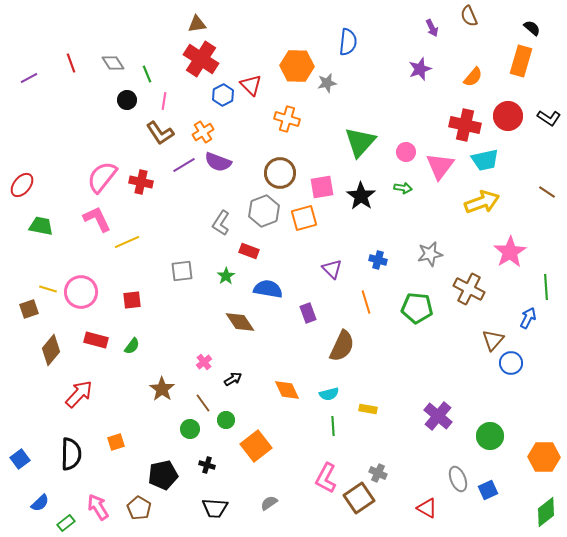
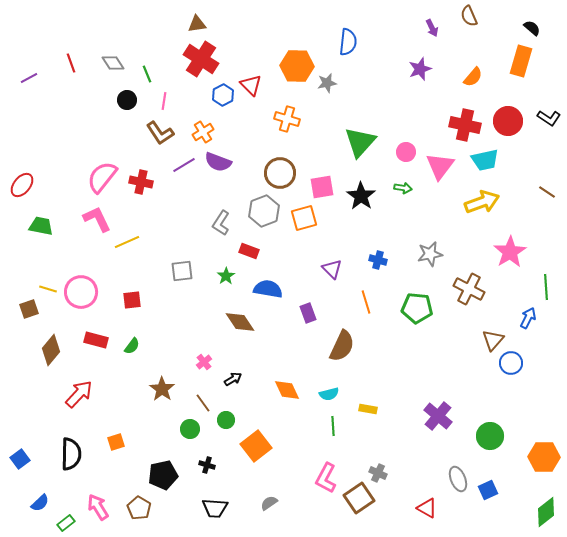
red circle at (508, 116): moved 5 px down
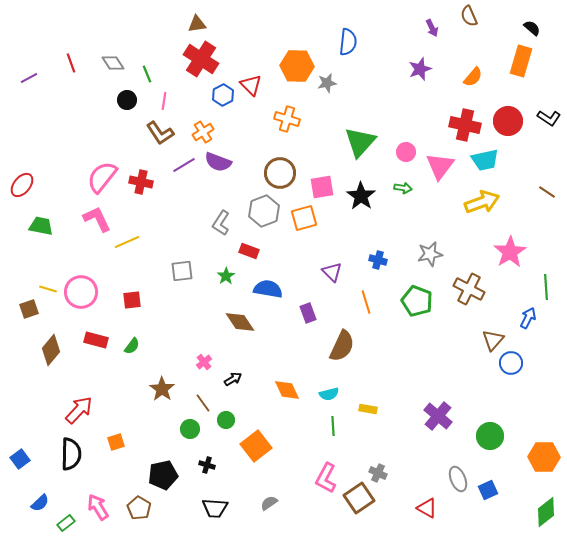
purple triangle at (332, 269): moved 3 px down
green pentagon at (417, 308): moved 7 px up; rotated 16 degrees clockwise
red arrow at (79, 394): moved 16 px down
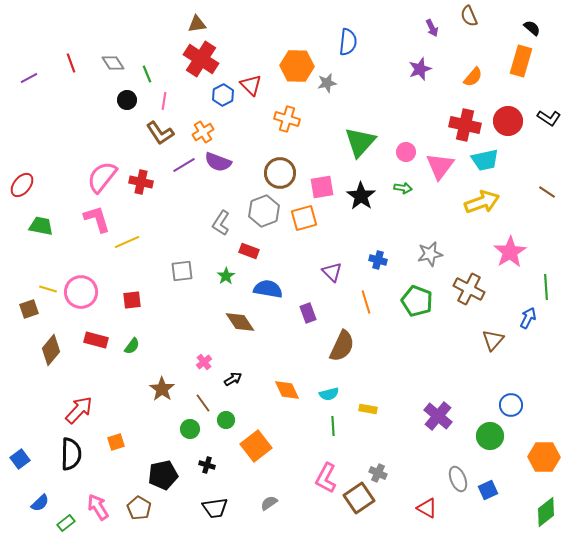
pink L-shape at (97, 219): rotated 8 degrees clockwise
blue circle at (511, 363): moved 42 px down
black trapezoid at (215, 508): rotated 12 degrees counterclockwise
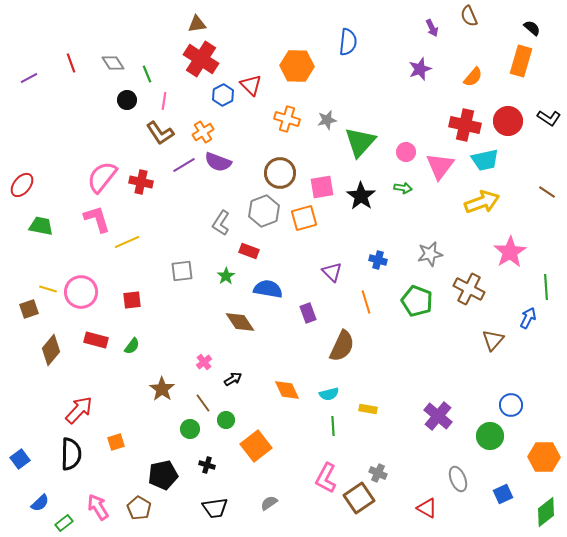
gray star at (327, 83): moved 37 px down
blue square at (488, 490): moved 15 px right, 4 px down
green rectangle at (66, 523): moved 2 px left
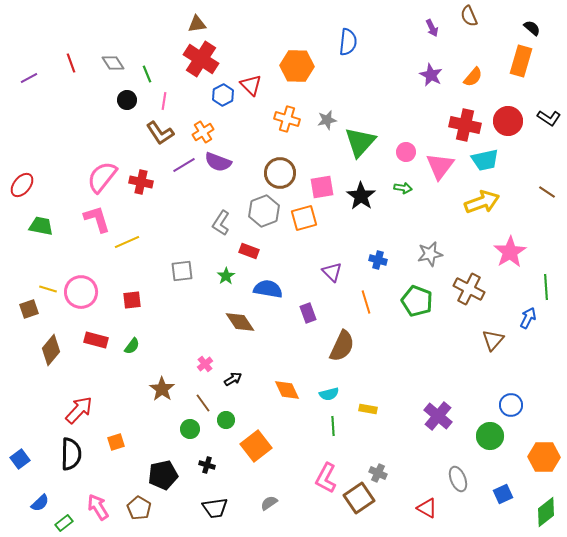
purple star at (420, 69): moved 11 px right, 6 px down; rotated 25 degrees counterclockwise
pink cross at (204, 362): moved 1 px right, 2 px down
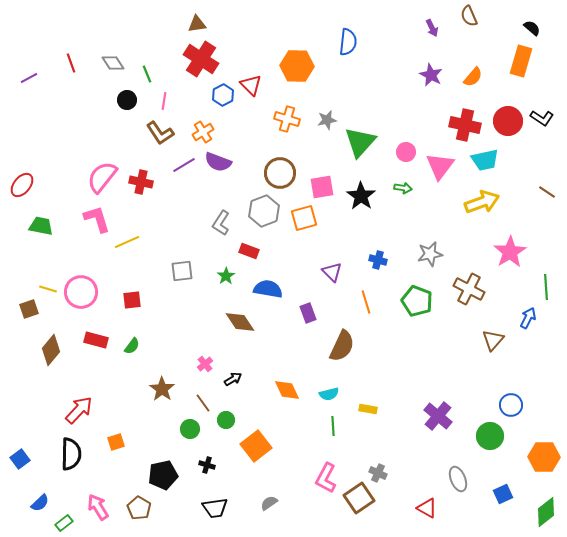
black L-shape at (549, 118): moved 7 px left
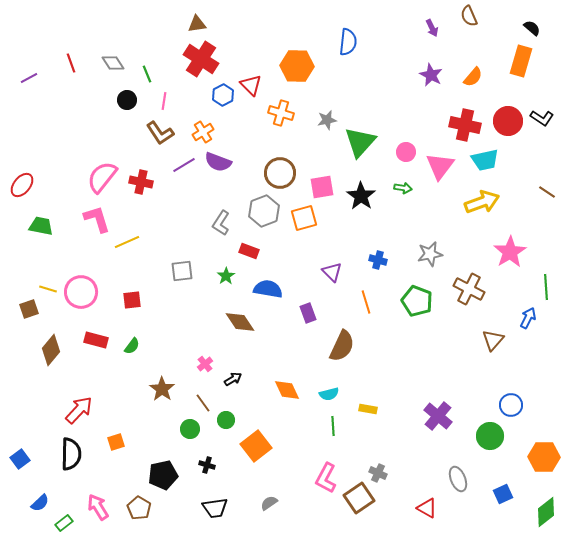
orange cross at (287, 119): moved 6 px left, 6 px up
